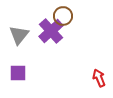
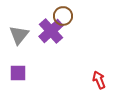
red arrow: moved 2 px down
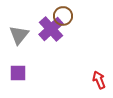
purple cross: moved 2 px up
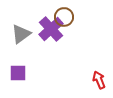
brown circle: moved 1 px right, 1 px down
gray triangle: moved 2 px right, 1 px up; rotated 15 degrees clockwise
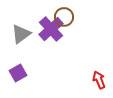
purple square: rotated 30 degrees counterclockwise
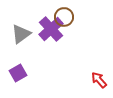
red arrow: rotated 18 degrees counterclockwise
